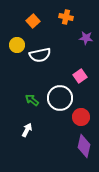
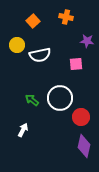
purple star: moved 1 px right, 3 px down
pink square: moved 4 px left, 12 px up; rotated 32 degrees clockwise
white arrow: moved 4 px left
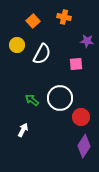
orange cross: moved 2 px left
white semicircle: moved 2 px right, 1 px up; rotated 50 degrees counterclockwise
purple diamond: rotated 20 degrees clockwise
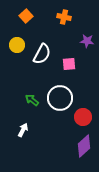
orange square: moved 7 px left, 5 px up
pink square: moved 7 px left
red circle: moved 2 px right
purple diamond: rotated 15 degrees clockwise
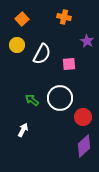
orange square: moved 4 px left, 3 px down
purple star: rotated 24 degrees clockwise
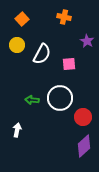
green arrow: rotated 32 degrees counterclockwise
white arrow: moved 6 px left; rotated 16 degrees counterclockwise
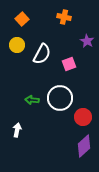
pink square: rotated 16 degrees counterclockwise
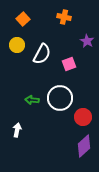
orange square: moved 1 px right
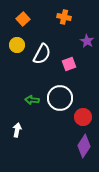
purple diamond: rotated 15 degrees counterclockwise
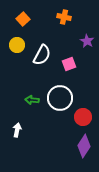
white semicircle: moved 1 px down
